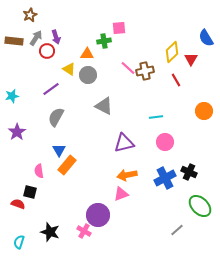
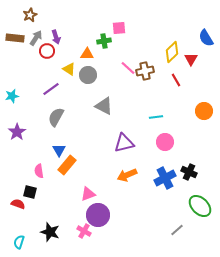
brown rectangle: moved 1 px right, 3 px up
orange arrow: rotated 12 degrees counterclockwise
pink triangle: moved 33 px left
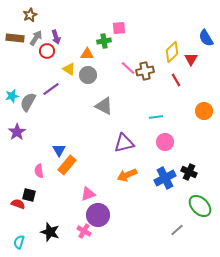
gray semicircle: moved 28 px left, 15 px up
black square: moved 1 px left, 3 px down
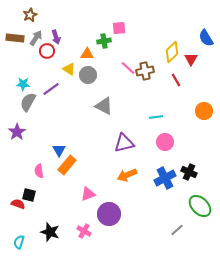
cyan star: moved 11 px right, 12 px up; rotated 16 degrees clockwise
purple circle: moved 11 px right, 1 px up
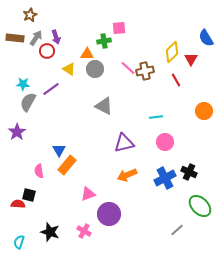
gray circle: moved 7 px right, 6 px up
red semicircle: rotated 16 degrees counterclockwise
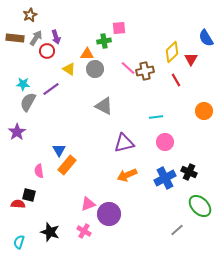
pink triangle: moved 10 px down
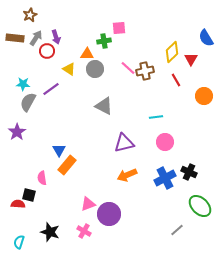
orange circle: moved 15 px up
pink semicircle: moved 3 px right, 7 px down
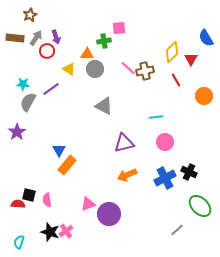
pink semicircle: moved 5 px right, 22 px down
pink cross: moved 18 px left; rotated 24 degrees clockwise
